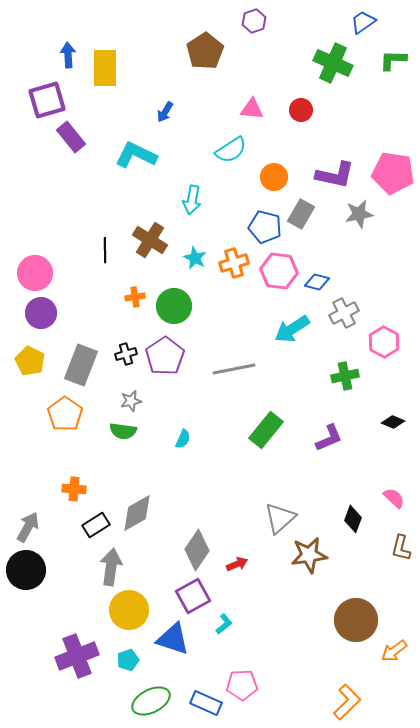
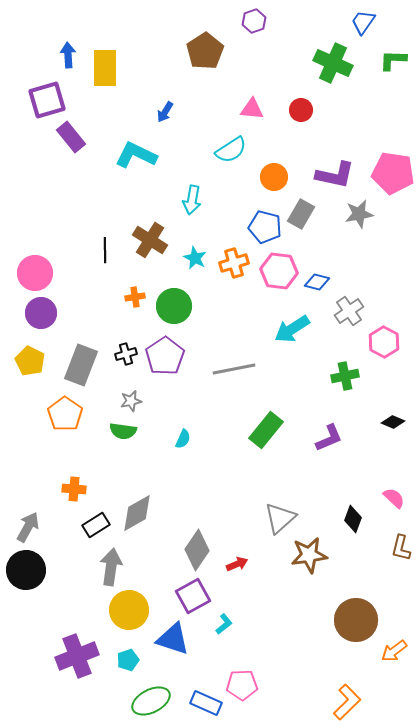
blue trapezoid at (363, 22): rotated 20 degrees counterclockwise
gray cross at (344, 313): moved 5 px right, 2 px up; rotated 8 degrees counterclockwise
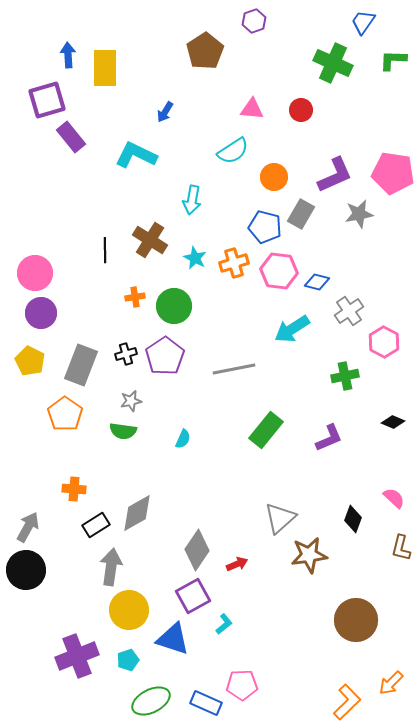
cyan semicircle at (231, 150): moved 2 px right, 1 px down
purple L-shape at (335, 175): rotated 36 degrees counterclockwise
orange arrow at (394, 651): moved 3 px left, 32 px down; rotated 8 degrees counterclockwise
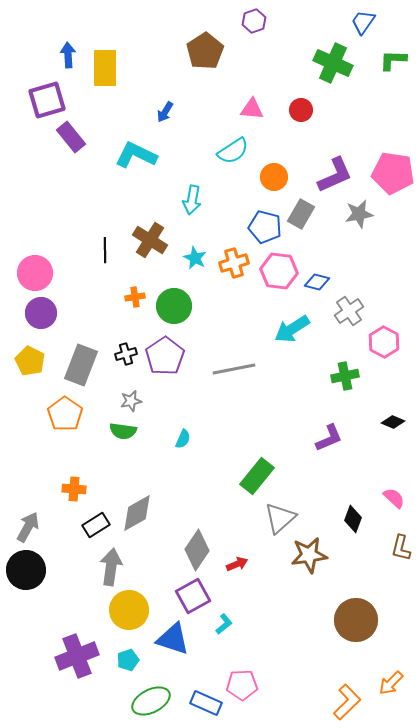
green rectangle at (266, 430): moved 9 px left, 46 px down
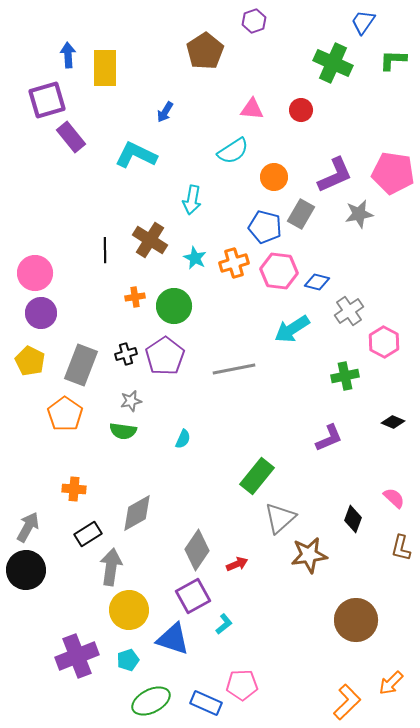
black rectangle at (96, 525): moved 8 px left, 9 px down
